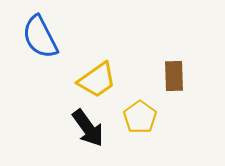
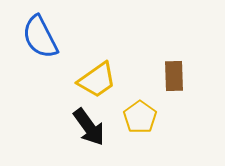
black arrow: moved 1 px right, 1 px up
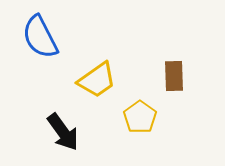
black arrow: moved 26 px left, 5 px down
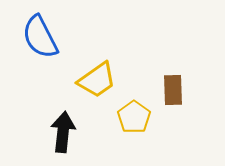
brown rectangle: moved 1 px left, 14 px down
yellow pentagon: moved 6 px left
black arrow: rotated 138 degrees counterclockwise
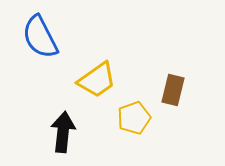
brown rectangle: rotated 16 degrees clockwise
yellow pentagon: moved 1 px down; rotated 16 degrees clockwise
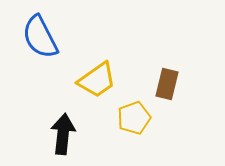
brown rectangle: moved 6 px left, 6 px up
black arrow: moved 2 px down
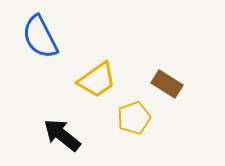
brown rectangle: rotated 72 degrees counterclockwise
black arrow: moved 1 px left, 1 px down; rotated 57 degrees counterclockwise
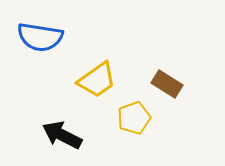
blue semicircle: rotated 54 degrees counterclockwise
black arrow: rotated 12 degrees counterclockwise
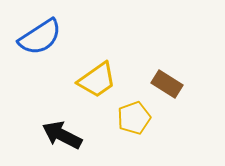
blue semicircle: rotated 42 degrees counterclockwise
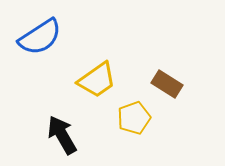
black arrow: rotated 33 degrees clockwise
